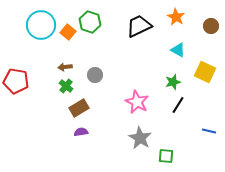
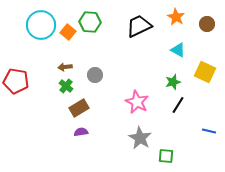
green hexagon: rotated 15 degrees counterclockwise
brown circle: moved 4 px left, 2 px up
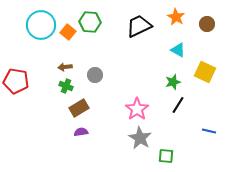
green cross: rotated 16 degrees counterclockwise
pink star: moved 7 px down; rotated 10 degrees clockwise
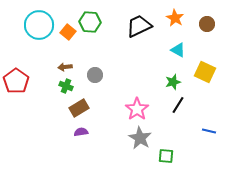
orange star: moved 1 px left, 1 px down
cyan circle: moved 2 px left
red pentagon: rotated 25 degrees clockwise
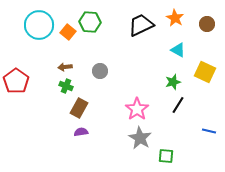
black trapezoid: moved 2 px right, 1 px up
gray circle: moved 5 px right, 4 px up
brown rectangle: rotated 30 degrees counterclockwise
